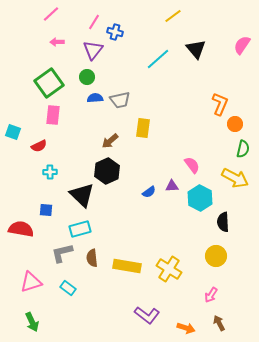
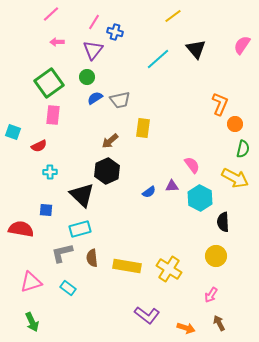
blue semicircle at (95, 98): rotated 28 degrees counterclockwise
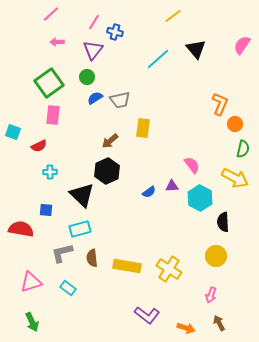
pink arrow at (211, 295): rotated 14 degrees counterclockwise
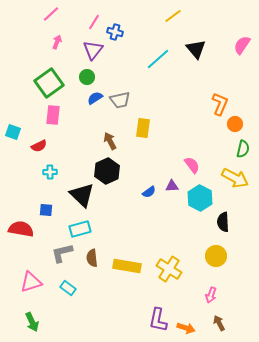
pink arrow at (57, 42): rotated 112 degrees clockwise
brown arrow at (110, 141): rotated 102 degrees clockwise
purple L-shape at (147, 315): moved 11 px right, 5 px down; rotated 65 degrees clockwise
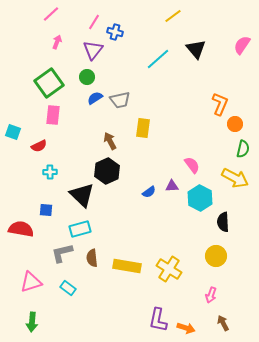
green arrow at (32, 322): rotated 30 degrees clockwise
brown arrow at (219, 323): moved 4 px right
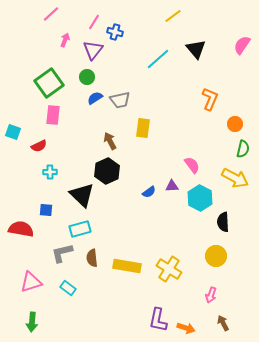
pink arrow at (57, 42): moved 8 px right, 2 px up
orange L-shape at (220, 104): moved 10 px left, 5 px up
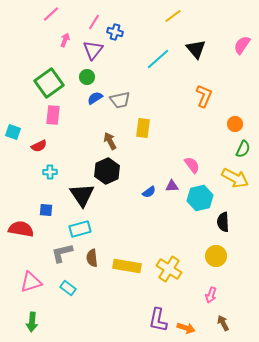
orange L-shape at (210, 99): moved 6 px left, 3 px up
green semicircle at (243, 149): rotated 12 degrees clockwise
black triangle at (82, 195): rotated 12 degrees clockwise
cyan hexagon at (200, 198): rotated 20 degrees clockwise
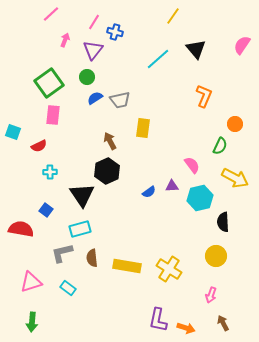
yellow line at (173, 16): rotated 18 degrees counterclockwise
green semicircle at (243, 149): moved 23 px left, 3 px up
blue square at (46, 210): rotated 32 degrees clockwise
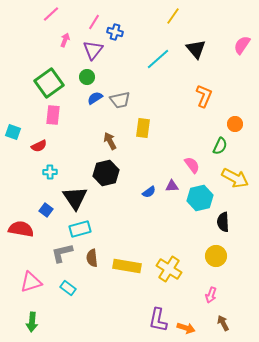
black hexagon at (107, 171): moved 1 px left, 2 px down; rotated 10 degrees clockwise
black triangle at (82, 195): moved 7 px left, 3 px down
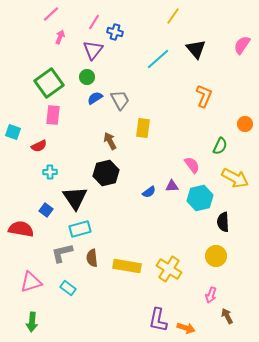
pink arrow at (65, 40): moved 5 px left, 3 px up
gray trapezoid at (120, 100): rotated 105 degrees counterclockwise
orange circle at (235, 124): moved 10 px right
brown arrow at (223, 323): moved 4 px right, 7 px up
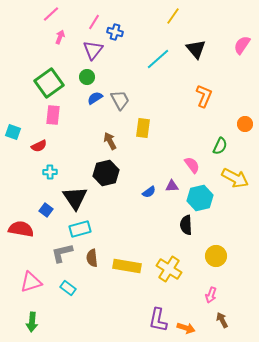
black semicircle at (223, 222): moved 37 px left, 3 px down
brown arrow at (227, 316): moved 5 px left, 4 px down
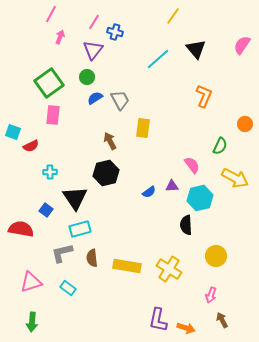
pink line at (51, 14): rotated 18 degrees counterclockwise
red semicircle at (39, 146): moved 8 px left
